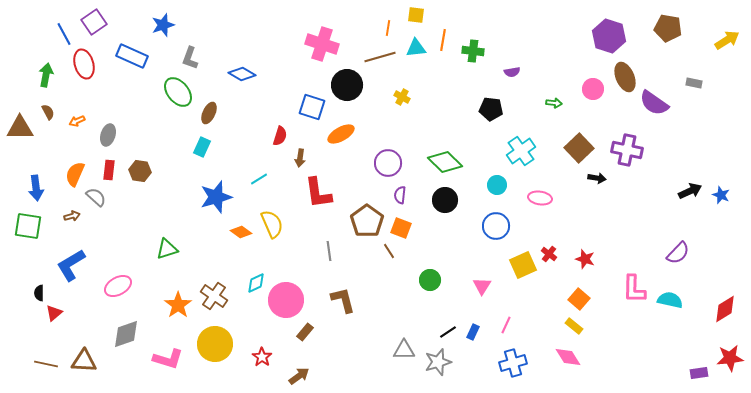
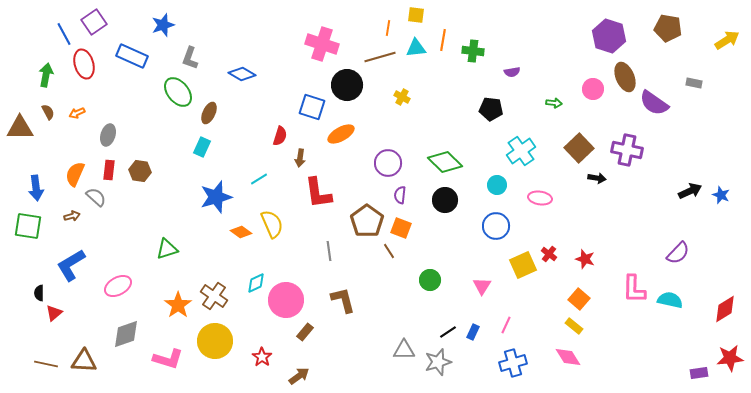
orange arrow at (77, 121): moved 8 px up
yellow circle at (215, 344): moved 3 px up
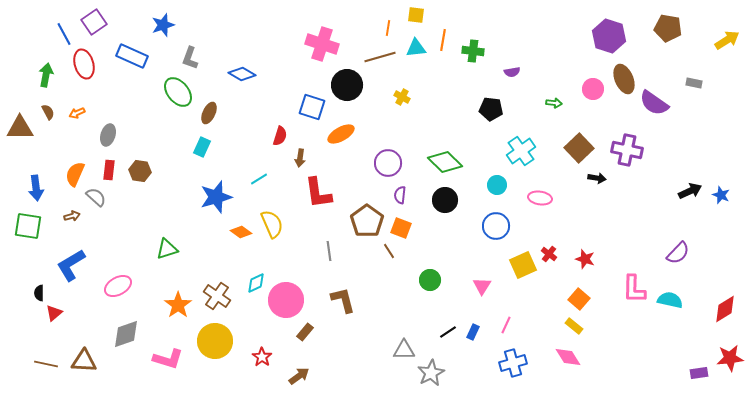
brown ellipse at (625, 77): moved 1 px left, 2 px down
brown cross at (214, 296): moved 3 px right
gray star at (438, 362): moved 7 px left, 11 px down; rotated 12 degrees counterclockwise
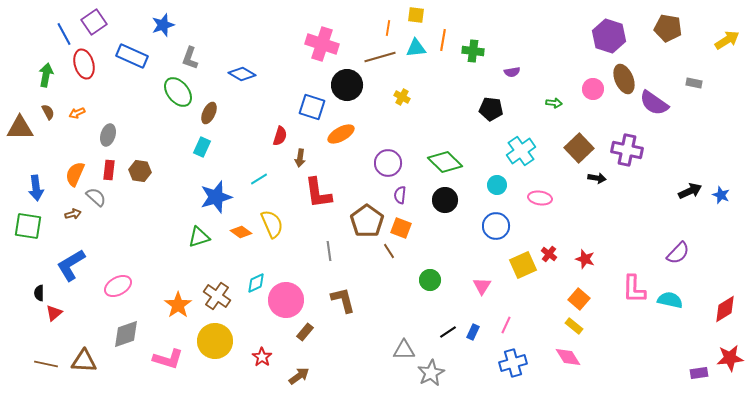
brown arrow at (72, 216): moved 1 px right, 2 px up
green triangle at (167, 249): moved 32 px right, 12 px up
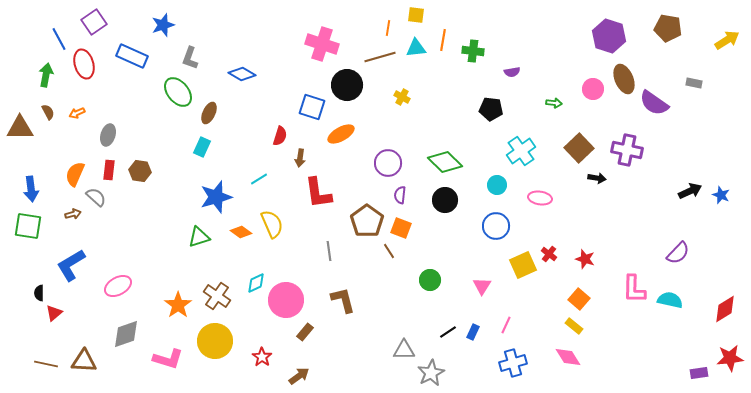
blue line at (64, 34): moved 5 px left, 5 px down
blue arrow at (36, 188): moved 5 px left, 1 px down
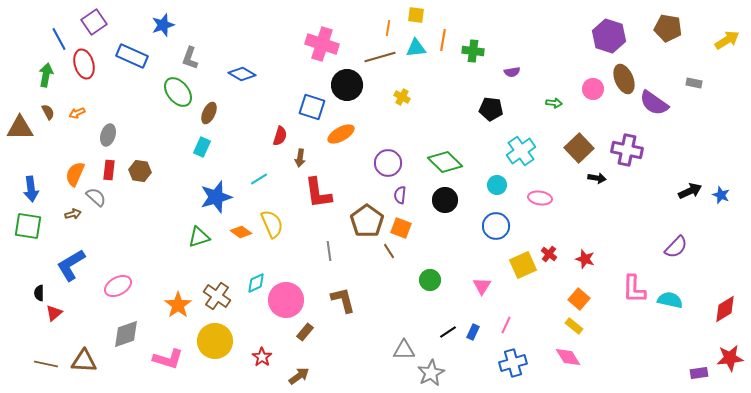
purple semicircle at (678, 253): moved 2 px left, 6 px up
